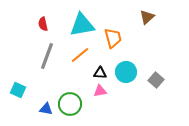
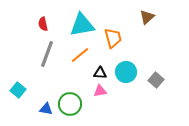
gray line: moved 2 px up
cyan square: rotated 14 degrees clockwise
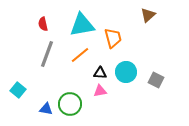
brown triangle: moved 1 px right, 2 px up
gray square: rotated 14 degrees counterclockwise
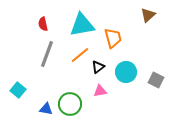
black triangle: moved 2 px left, 6 px up; rotated 40 degrees counterclockwise
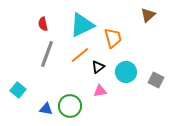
cyan triangle: rotated 16 degrees counterclockwise
green circle: moved 2 px down
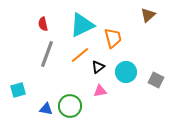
cyan square: rotated 35 degrees clockwise
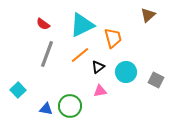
red semicircle: rotated 40 degrees counterclockwise
cyan square: rotated 28 degrees counterclockwise
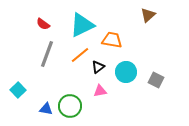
orange trapezoid: moved 1 px left, 2 px down; rotated 65 degrees counterclockwise
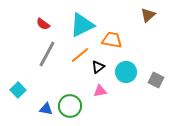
gray line: rotated 8 degrees clockwise
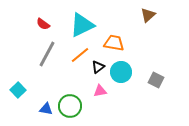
orange trapezoid: moved 2 px right, 3 px down
cyan circle: moved 5 px left
